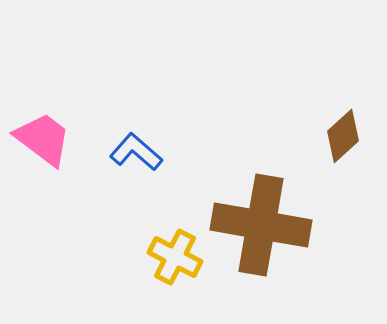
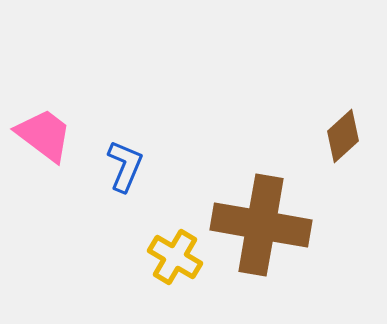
pink trapezoid: moved 1 px right, 4 px up
blue L-shape: moved 11 px left, 14 px down; rotated 72 degrees clockwise
yellow cross: rotated 4 degrees clockwise
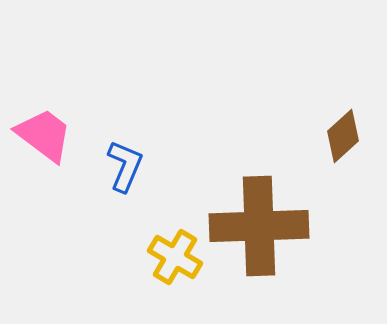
brown cross: moved 2 px left, 1 px down; rotated 12 degrees counterclockwise
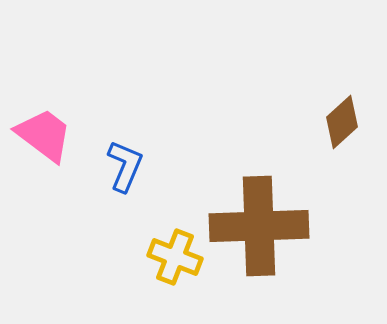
brown diamond: moved 1 px left, 14 px up
yellow cross: rotated 10 degrees counterclockwise
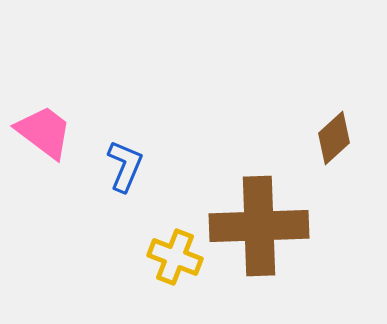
brown diamond: moved 8 px left, 16 px down
pink trapezoid: moved 3 px up
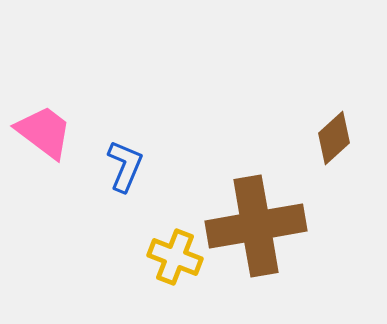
brown cross: moved 3 px left; rotated 8 degrees counterclockwise
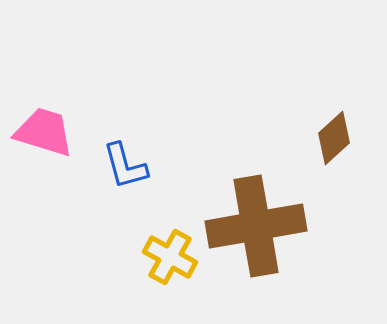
pink trapezoid: rotated 20 degrees counterclockwise
blue L-shape: rotated 142 degrees clockwise
yellow cross: moved 5 px left; rotated 8 degrees clockwise
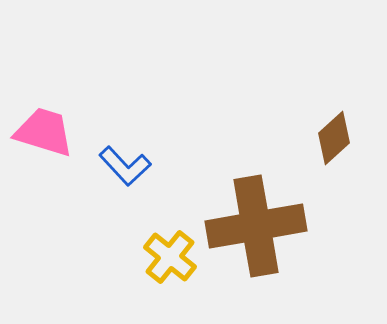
blue L-shape: rotated 28 degrees counterclockwise
yellow cross: rotated 10 degrees clockwise
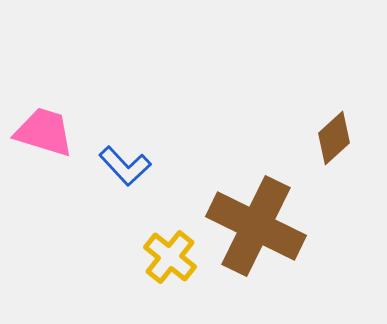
brown cross: rotated 36 degrees clockwise
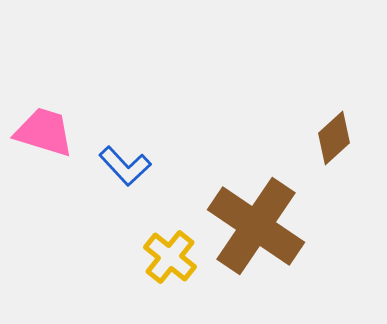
brown cross: rotated 8 degrees clockwise
